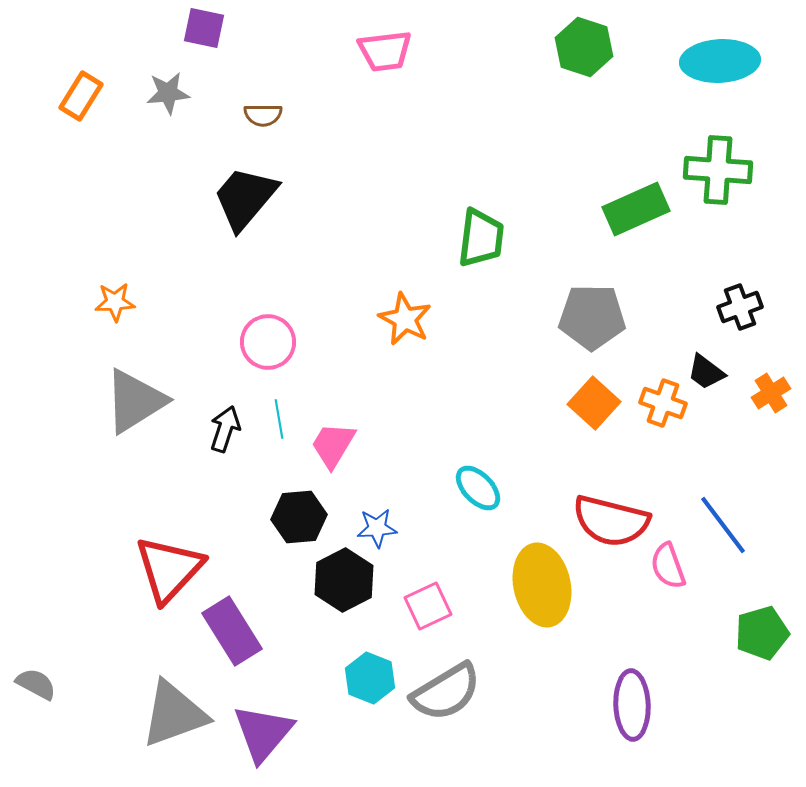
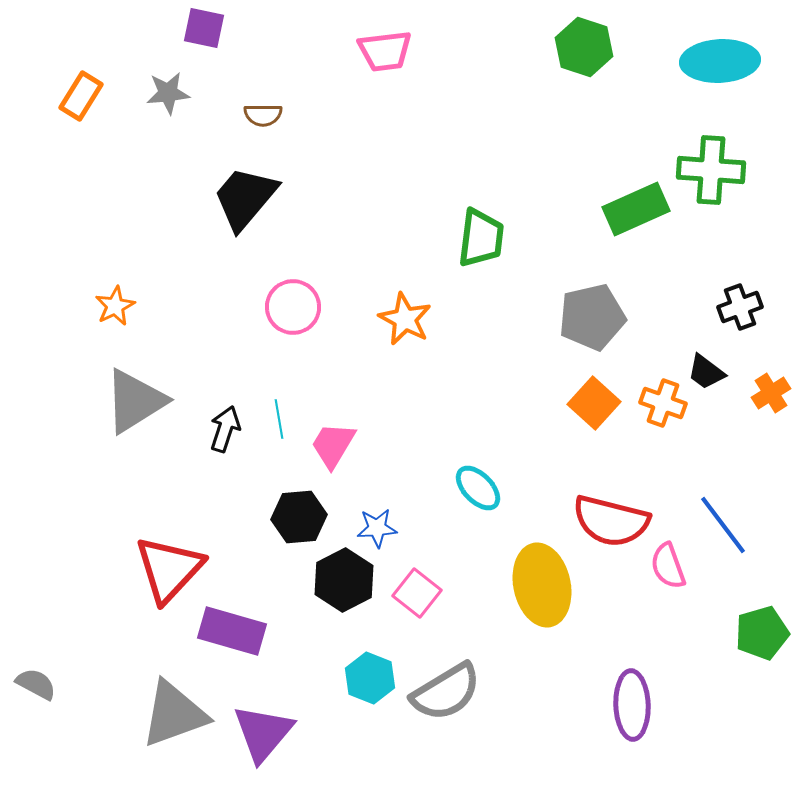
green cross at (718, 170): moved 7 px left
orange star at (115, 302): moved 4 px down; rotated 24 degrees counterclockwise
gray pentagon at (592, 317): rotated 14 degrees counterclockwise
pink circle at (268, 342): moved 25 px right, 35 px up
pink square at (428, 606): moved 11 px left, 13 px up; rotated 27 degrees counterclockwise
purple rectangle at (232, 631): rotated 42 degrees counterclockwise
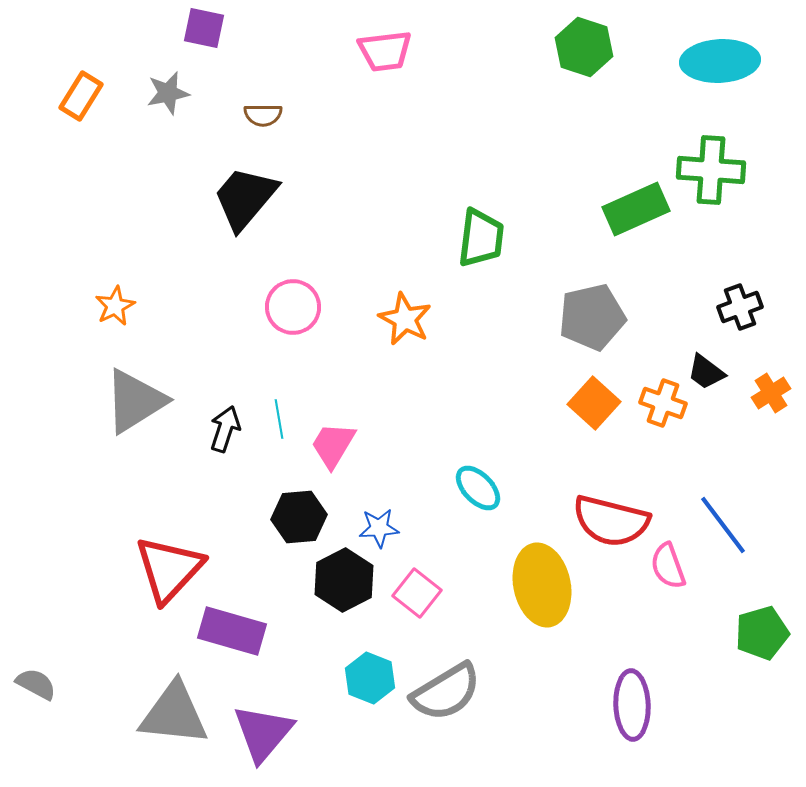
gray star at (168, 93): rotated 6 degrees counterclockwise
blue star at (377, 528): moved 2 px right
gray triangle at (174, 714): rotated 26 degrees clockwise
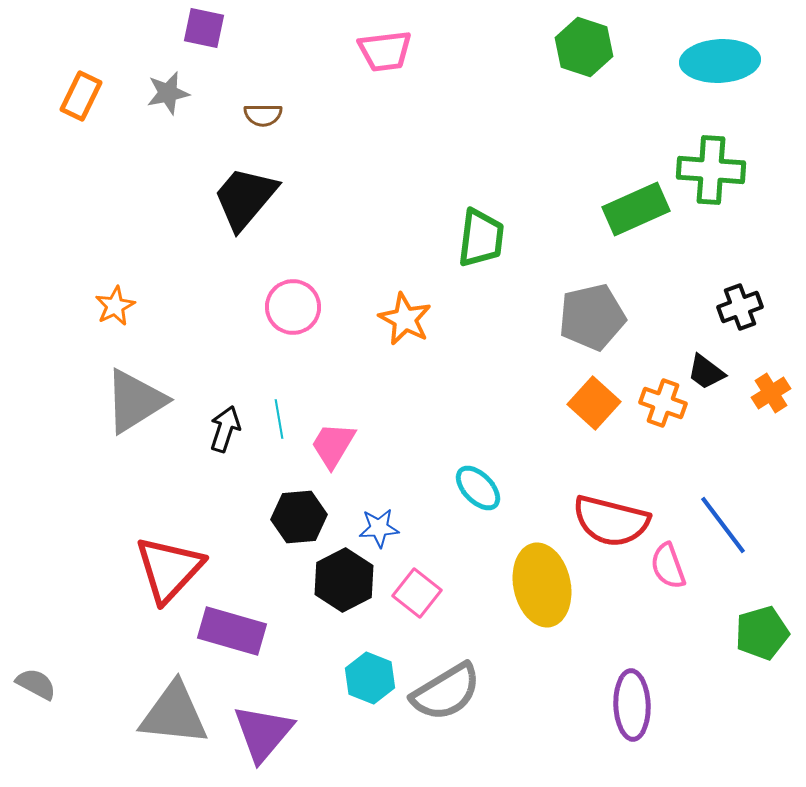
orange rectangle at (81, 96): rotated 6 degrees counterclockwise
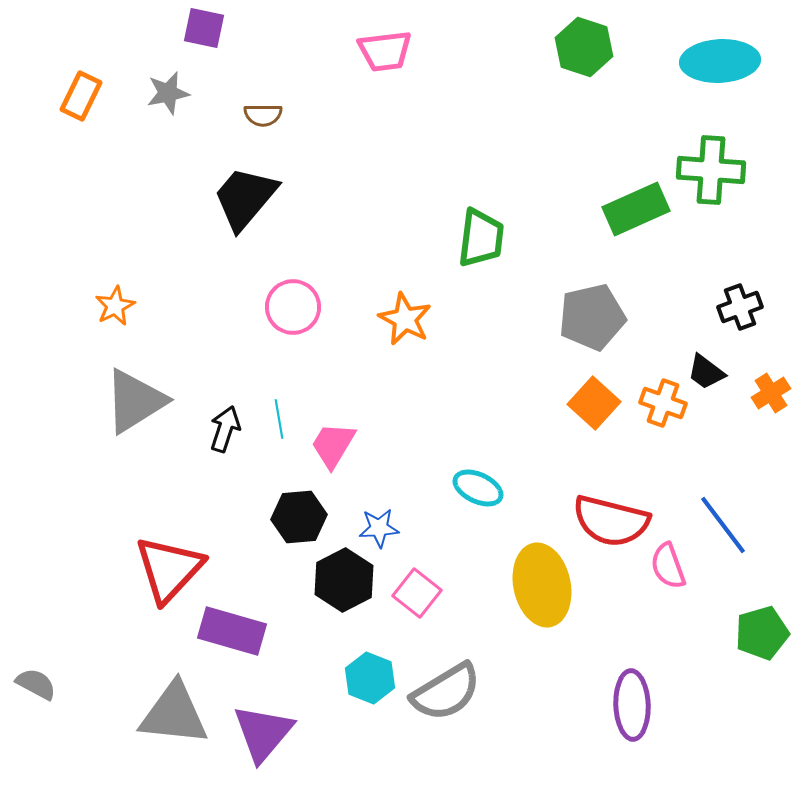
cyan ellipse at (478, 488): rotated 21 degrees counterclockwise
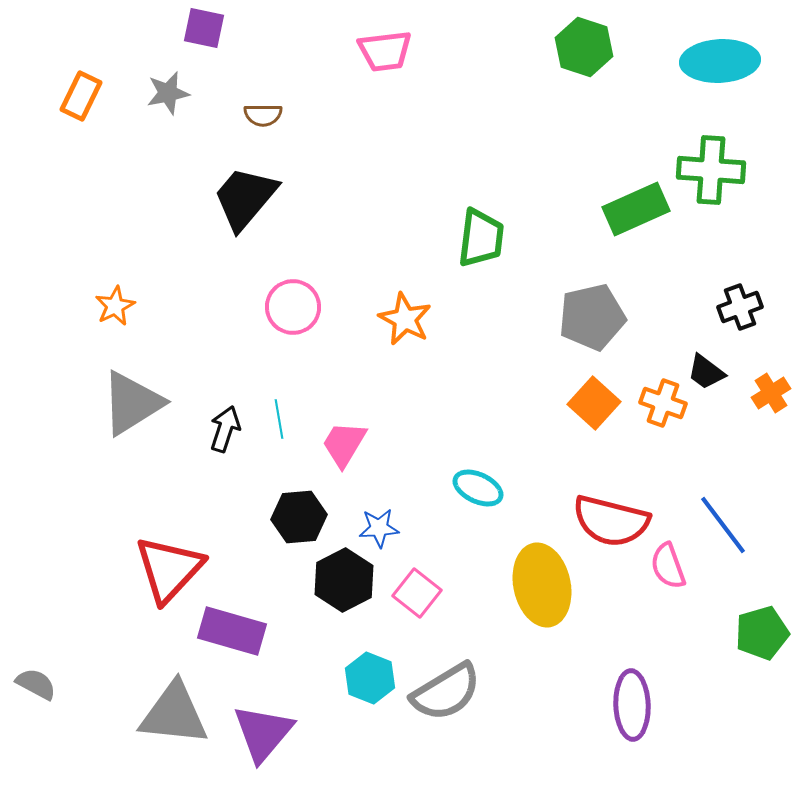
gray triangle at (135, 401): moved 3 px left, 2 px down
pink trapezoid at (333, 445): moved 11 px right, 1 px up
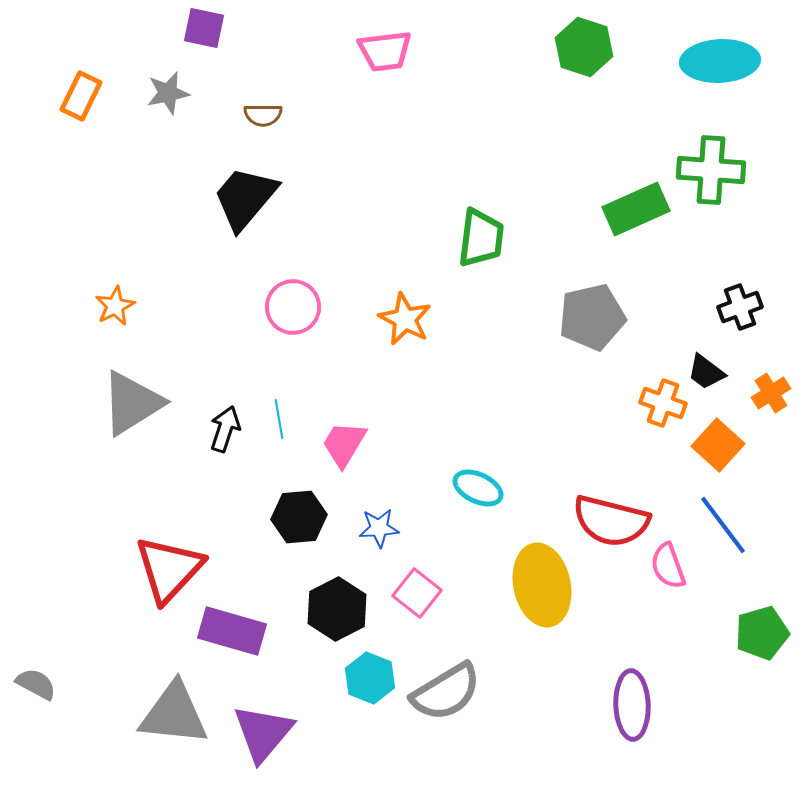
orange square at (594, 403): moved 124 px right, 42 px down
black hexagon at (344, 580): moved 7 px left, 29 px down
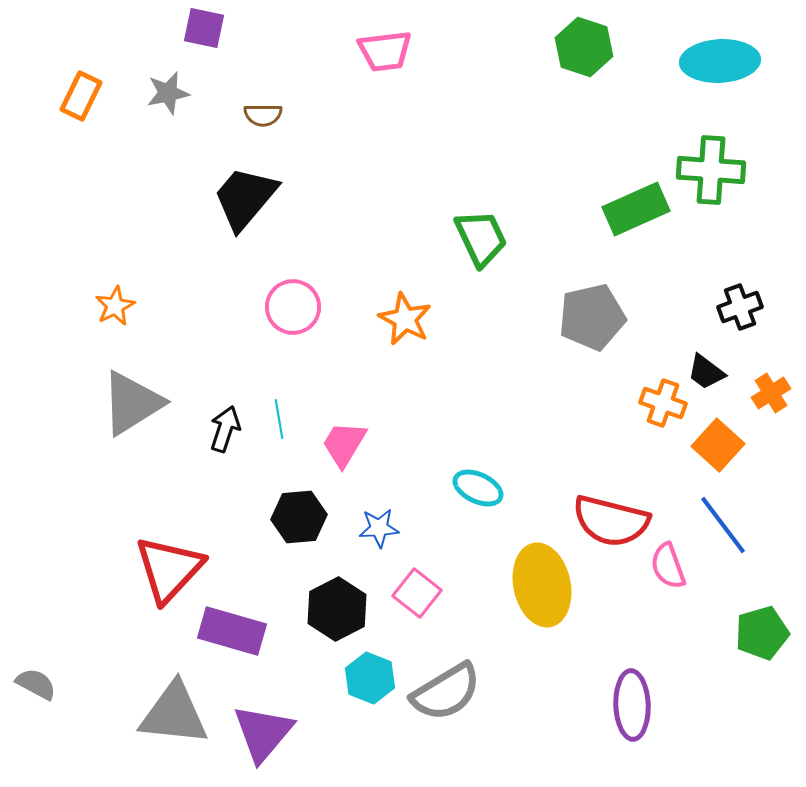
green trapezoid at (481, 238): rotated 32 degrees counterclockwise
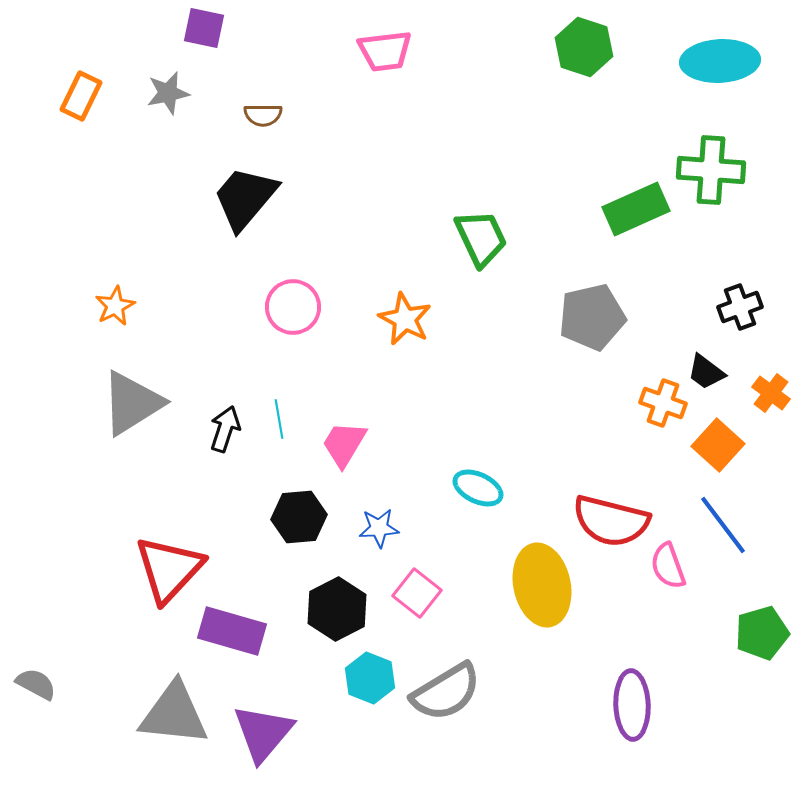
orange cross at (771, 393): rotated 21 degrees counterclockwise
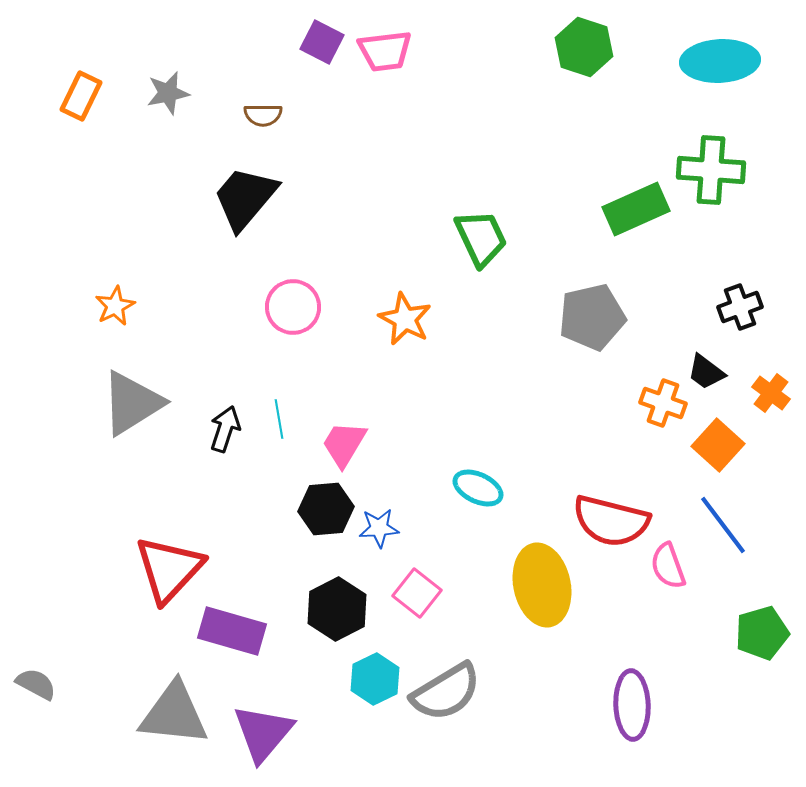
purple square at (204, 28): moved 118 px right, 14 px down; rotated 15 degrees clockwise
black hexagon at (299, 517): moved 27 px right, 8 px up
cyan hexagon at (370, 678): moved 5 px right, 1 px down; rotated 12 degrees clockwise
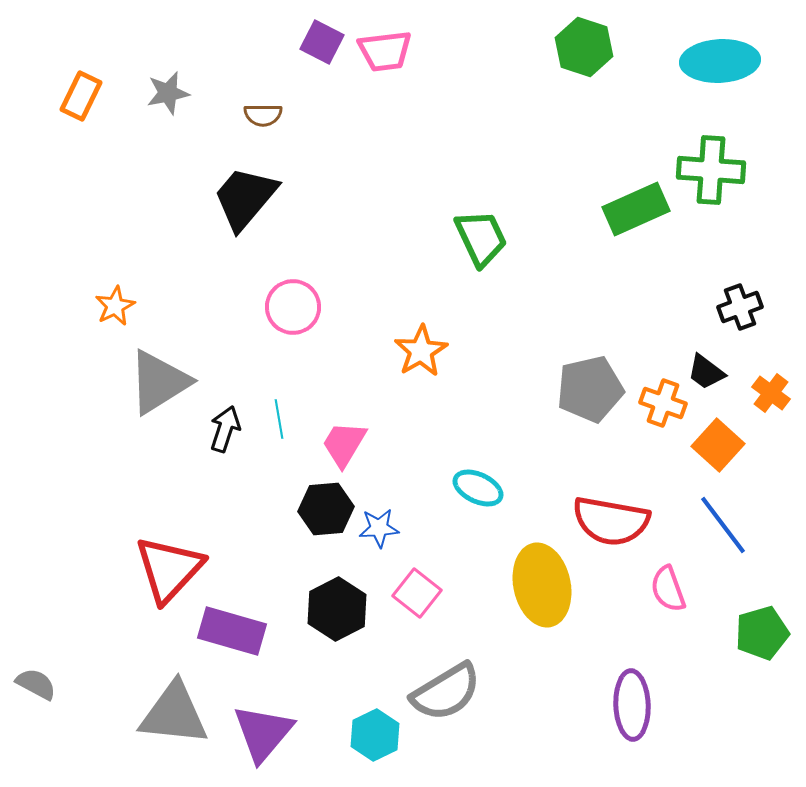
gray pentagon at (592, 317): moved 2 px left, 72 px down
orange star at (405, 319): moved 16 px right, 32 px down; rotated 14 degrees clockwise
gray triangle at (132, 403): moved 27 px right, 21 px up
red semicircle at (611, 521): rotated 4 degrees counterclockwise
pink semicircle at (668, 566): moved 23 px down
cyan hexagon at (375, 679): moved 56 px down
